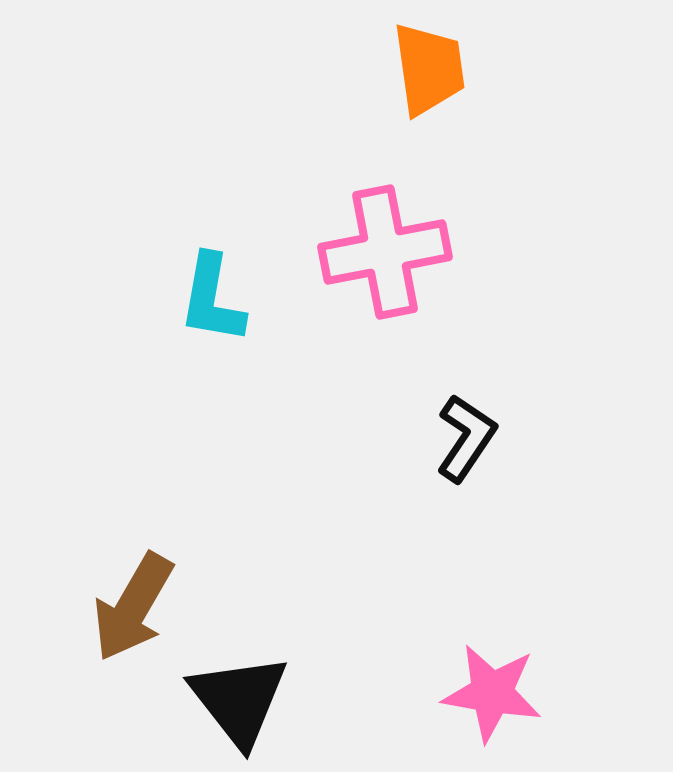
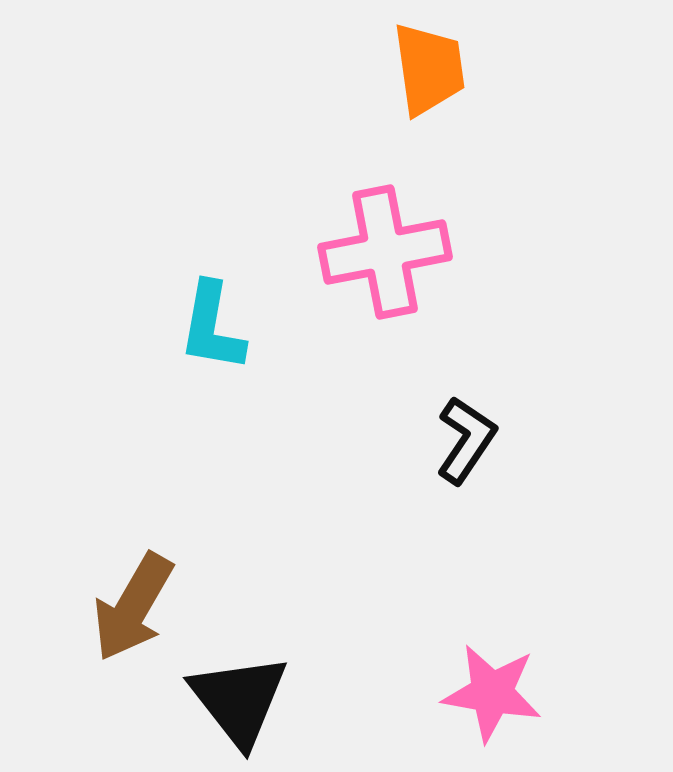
cyan L-shape: moved 28 px down
black L-shape: moved 2 px down
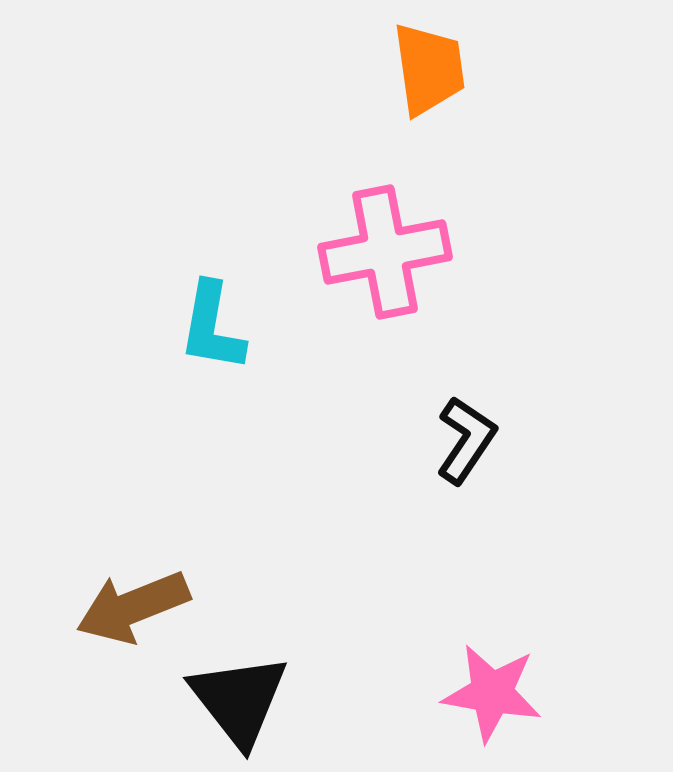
brown arrow: rotated 38 degrees clockwise
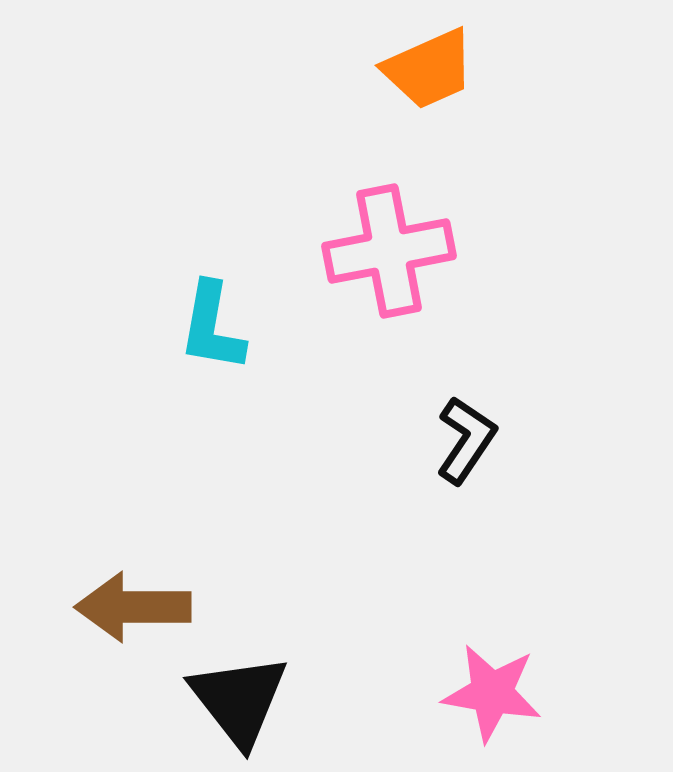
orange trapezoid: rotated 74 degrees clockwise
pink cross: moved 4 px right, 1 px up
brown arrow: rotated 22 degrees clockwise
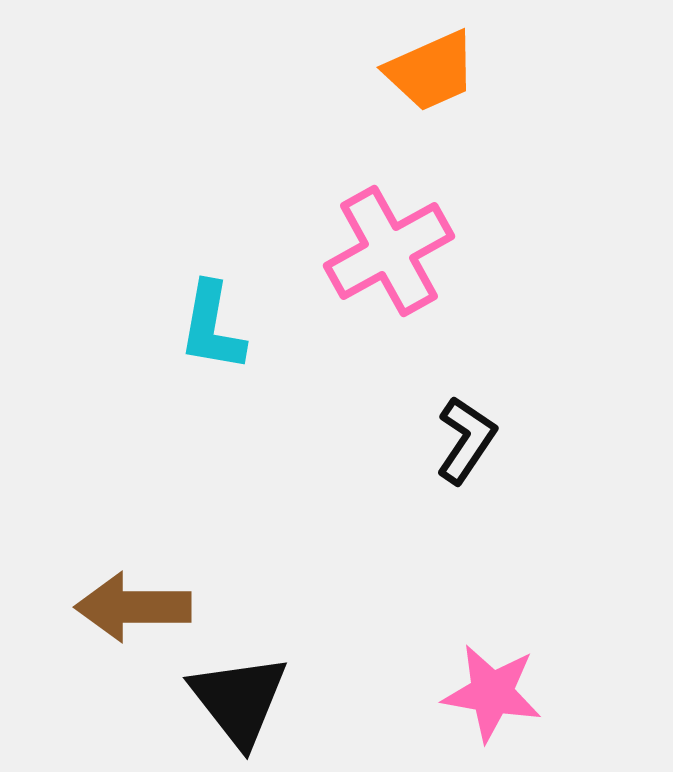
orange trapezoid: moved 2 px right, 2 px down
pink cross: rotated 18 degrees counterclockwise
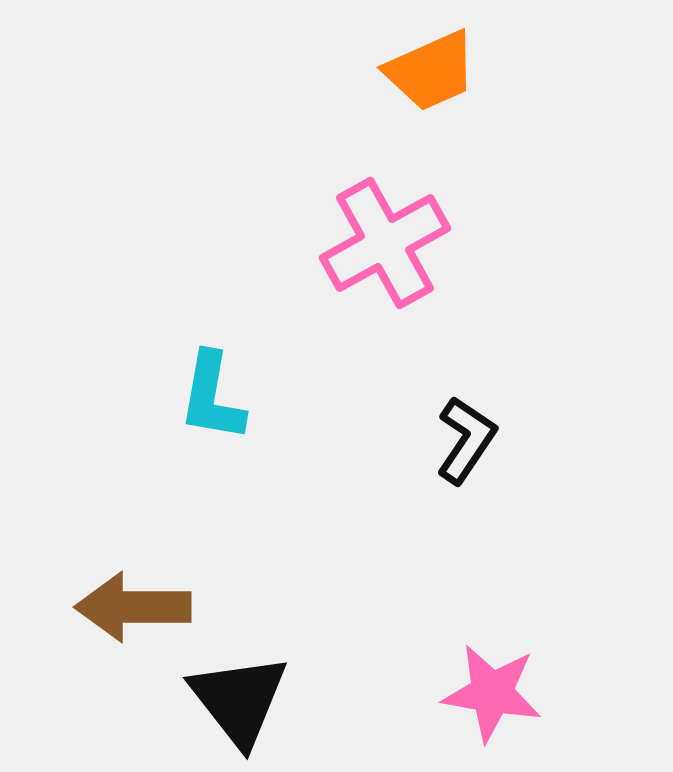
pink cross: moved 4 px left, 8 px up
cyan L-shape: moved 70 px down
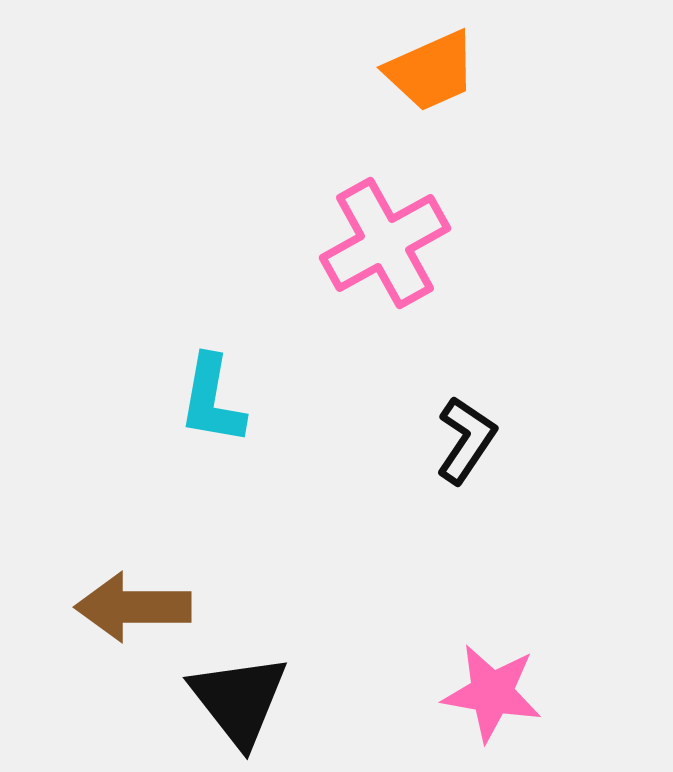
cyan L-shape: moved 3 px down
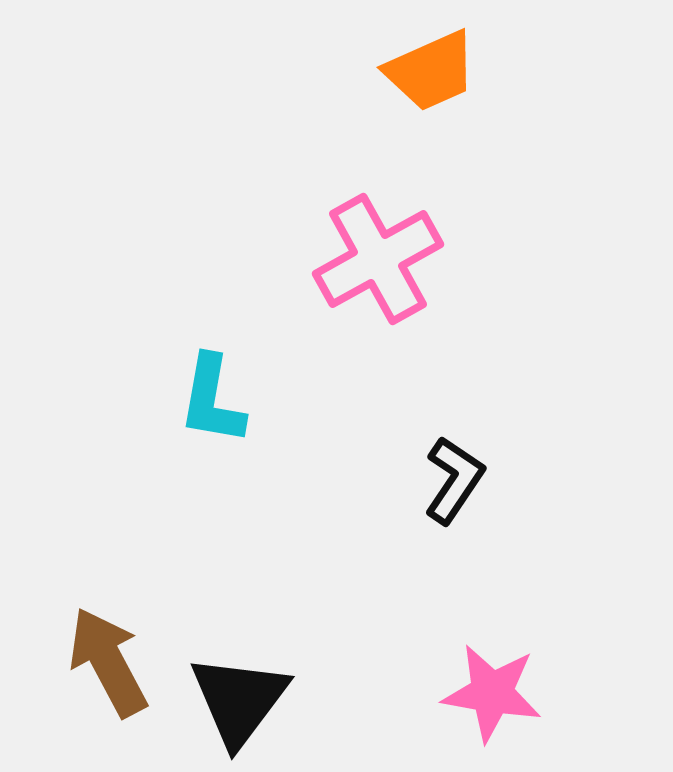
pink cross: moved 7 px left, 16 px down
black L-shape: moved 12 px left, 40 px down
brown arrow: moved 25 px left, 55 px down; rotated 62 degrees clockwise
black triangle: rotated 15 degrees clockwise
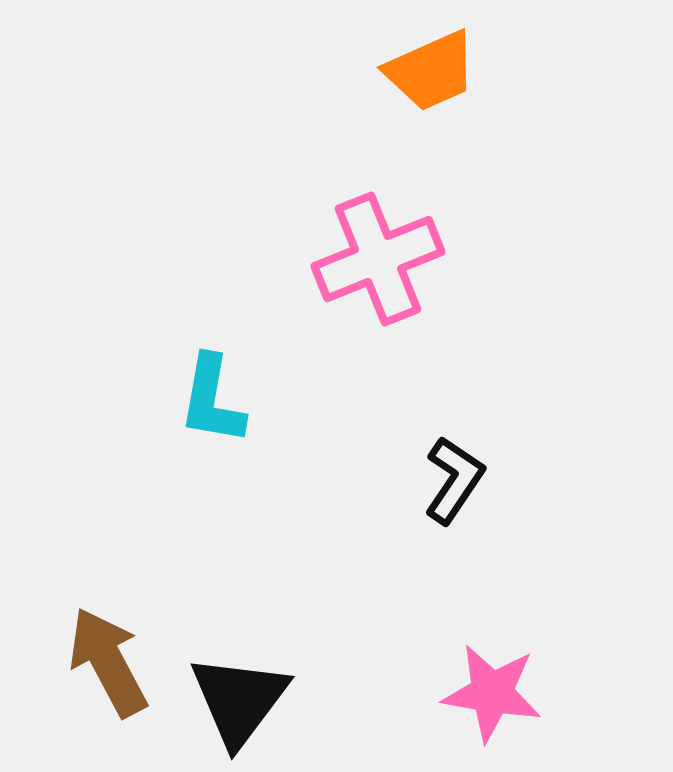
pink cross: rotated 7 degrees clockwise
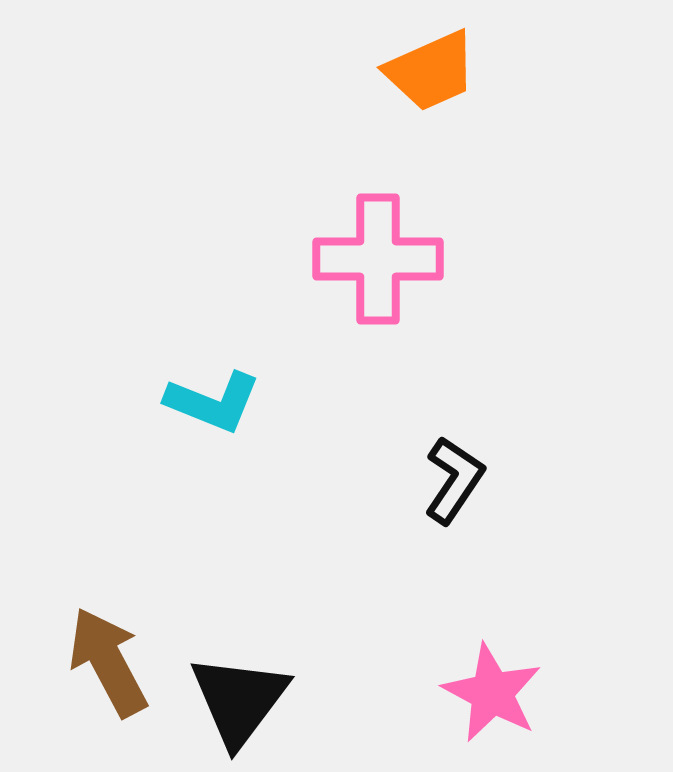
pink cross: rotated 22 degrees clockwise
cyan L-shape: moved 1 px right, 2 px down; rotated 78 degrees counterclockwise
pink star: rotated 18 degrees clockwise
